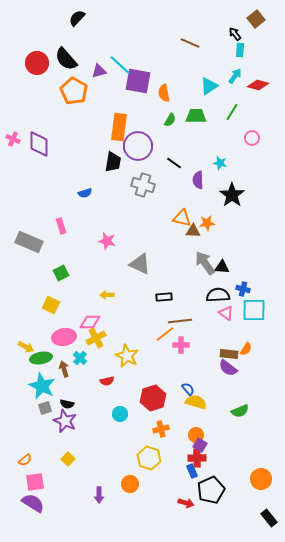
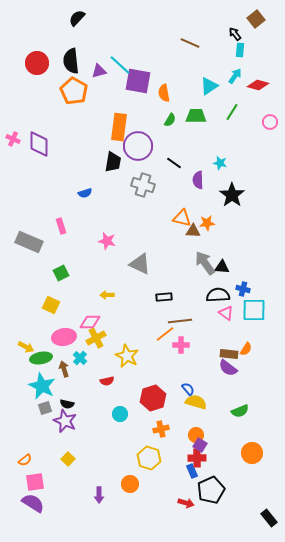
black semicircle at (66, 59): moved 5 px right, 2 px down; rotated 35 degrees clockwise
pink circle at (252, 138): moved 18 px right, 16 px up
orange circle at (261, 479): moved 9 px left, 26 px up
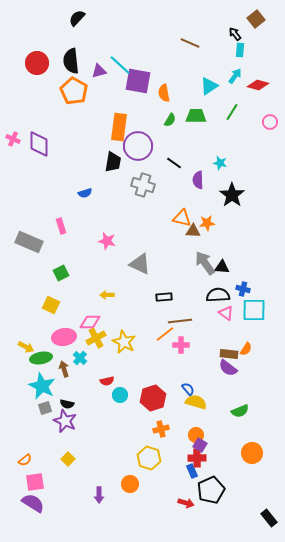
yellow star at (127, 356): moved 3 px left, 14 px up
cyan circle at (120, 414): moved 19 px up
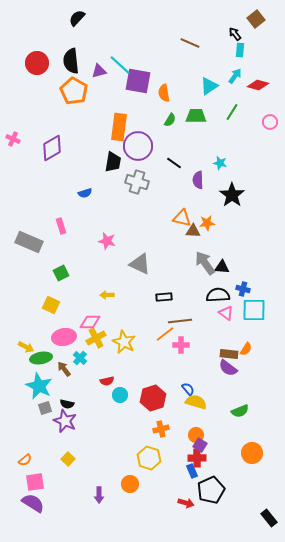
purple diamond at (39, 144): moved 13 px right, 4 px down; rotated 60 degrees clockwise
gray cross at (143, 185): moved 6 px left, 3 px up
brown arrow at (64, 369): rotated 21 degrees counterclockwise
cyan star at (42, 386): moved 3 px left
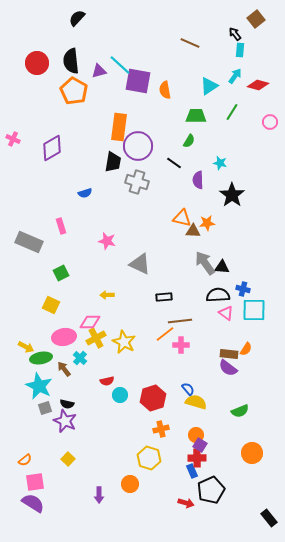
orange semicircle at (164, 93): moved 1 px right, 3 px up
green semicircle at (170, 120): moved 19 px right, 21 px down
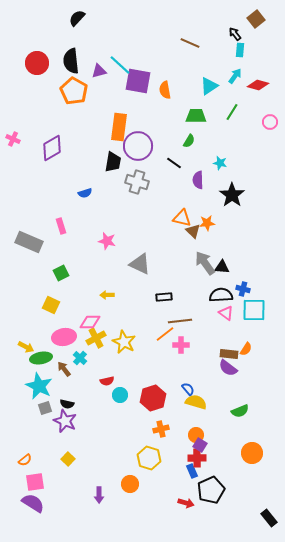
brown triangle at (193, 231): rotated 42 degrees clockwise
black semicircle at (218, 295): moved 3 px right
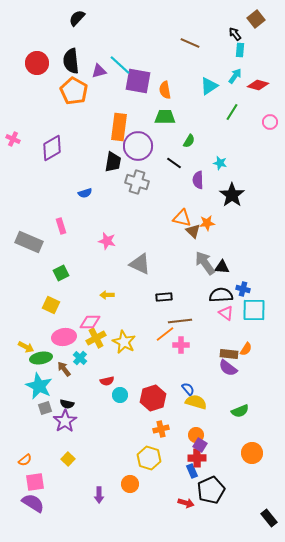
green trapezoid at (196, 116): moved 31 px left, 1 px down
purple star at (65, 421): rotated 15 degrees clockwise
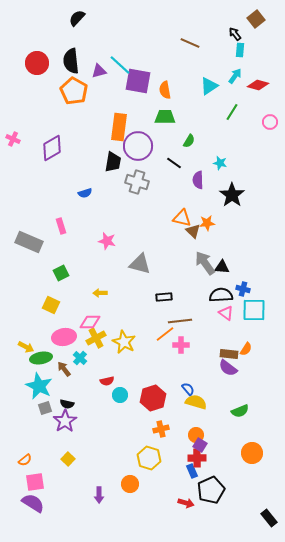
gray triangle at (140, 264): rotated 10 degrees counterclockwise
yellow arrow at (107, 295): moved 7 px left, 2 px up
